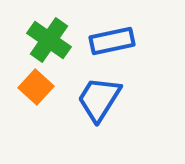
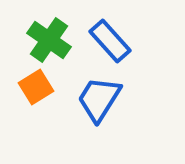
blue rectangle: moved 2 px left; rotated 60 degrees clockwise
orange square: rotated 16 degrees clockwise
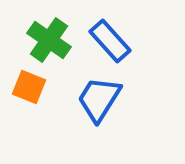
orange square: moved 7 px left; rotated 36 degrees counterclockwise
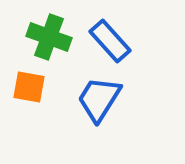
green cross: moved 3 px up; rotated 15 degrees counterclockwise
orange square: rotated 12 degrees counterclockwise
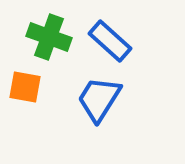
blue rectangle: rotated 6 degrees counterclockwise
orange square: moved 4 px left
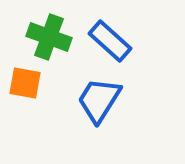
orange square: moved 4 px up
blue trapezoid: moved 1 px down
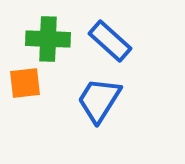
green cross: moved 1 px left, 2 px down; rotated 18 degrees counterclockwise
orange square: rotated 16 degrees counterclockwise
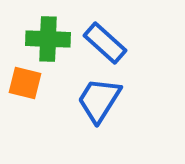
blue rectangle: moved 5 px left, 2 px down
orange square: rotated 20 degrees clockwise
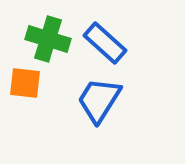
green cross: rotated 15 degrees clockwise
orange square: rotated 8 degrees counterclockwise
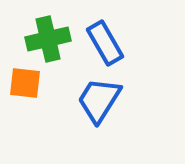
green cross: rotated 30 degrees counterclockwise
blue rectangle: rotated 18 degrees clockwise
